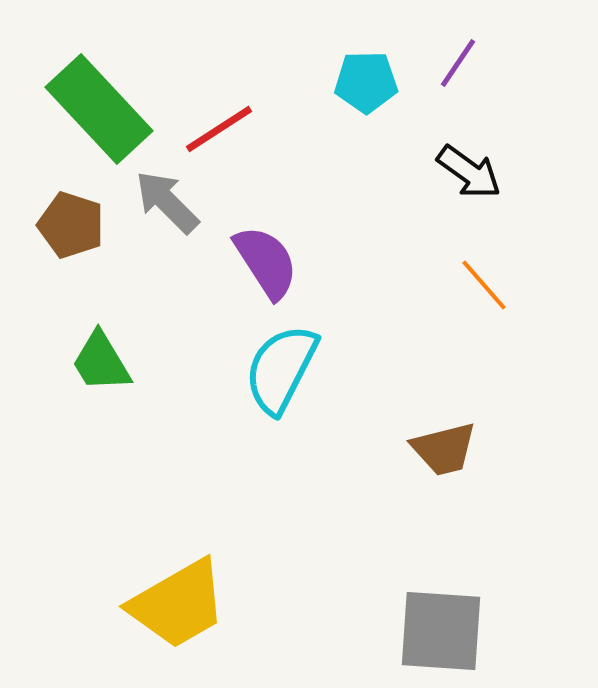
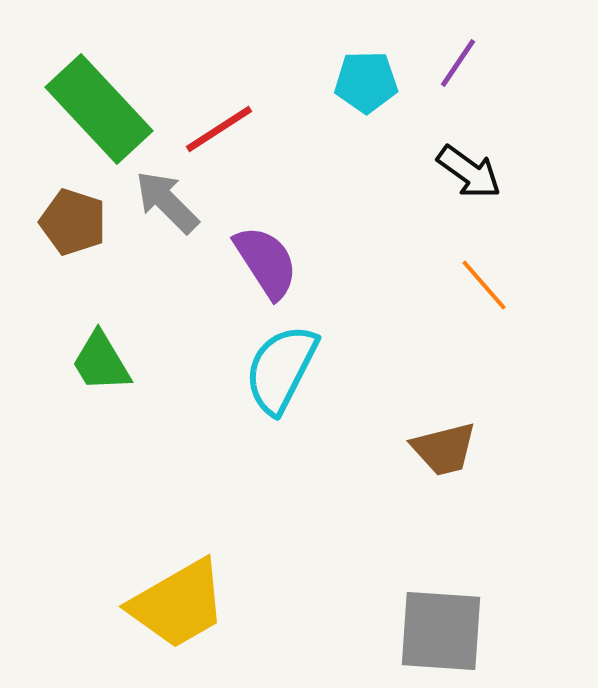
brown pentagon: moved 2 px right, 3 px up
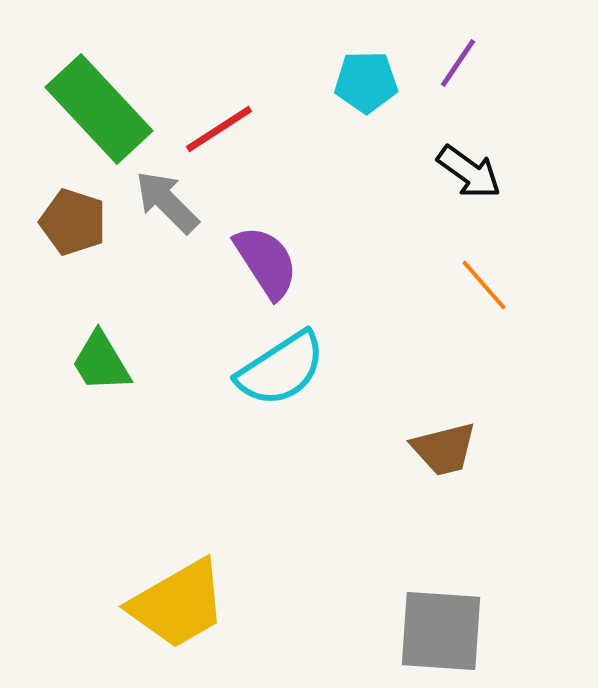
cyan semicircle: rotated 150 degrees counterclockwise
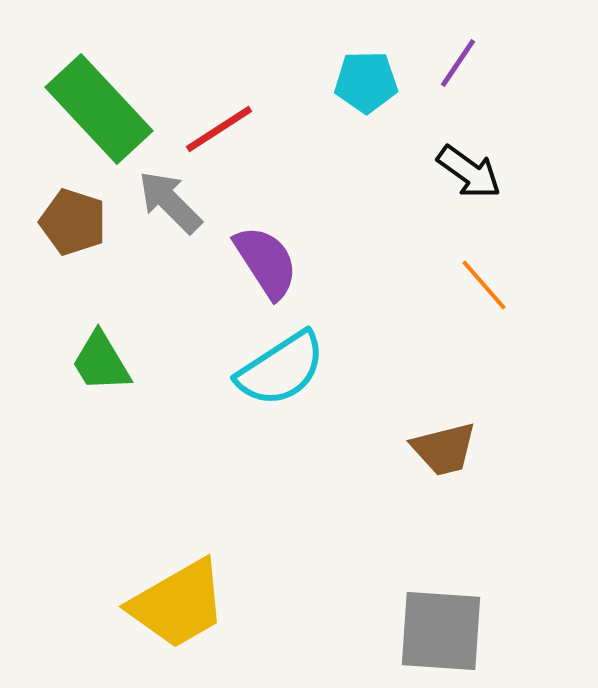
gray arrow: moved 3 px right
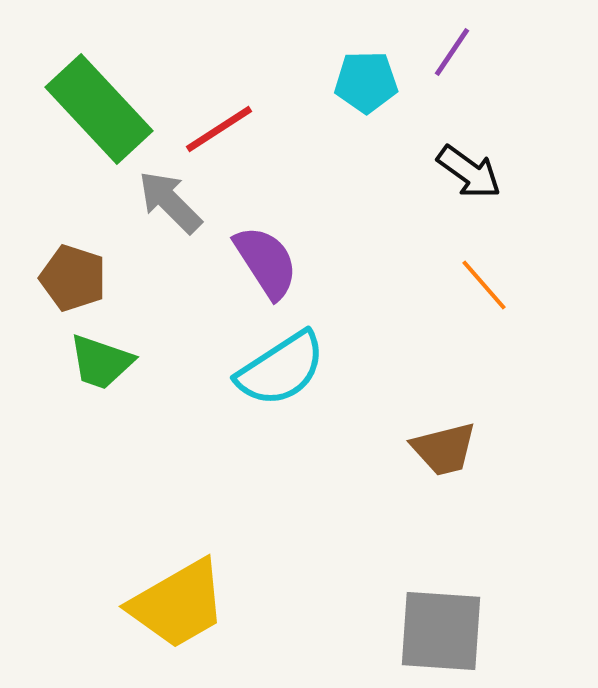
purple line: moved 6 px left, 11 px up
brown pentagon: moved 56 px down
green trapezoid: rotated 40 degrees counterclockwise
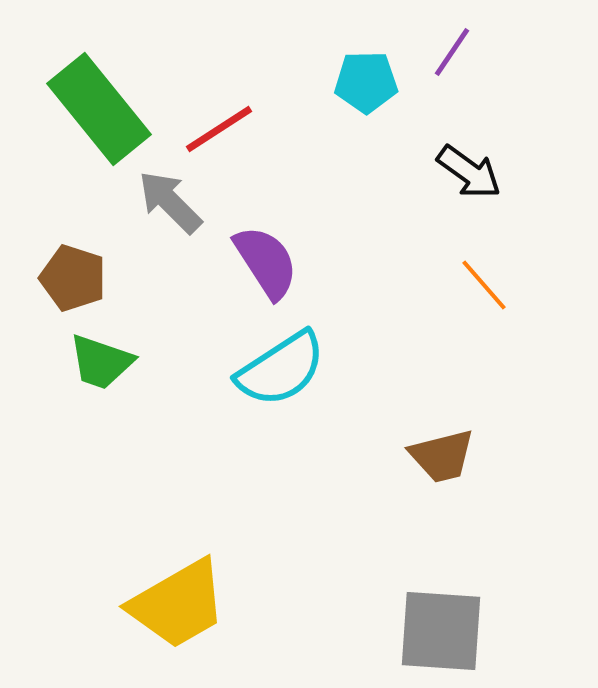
green rectangle: rotated 4 degrees clockwise
brown trapezoid: moved 2 px left, 7 px down
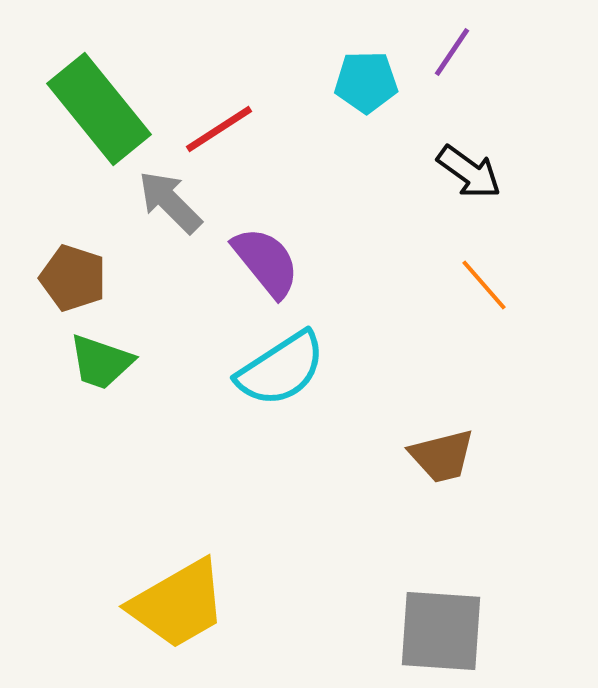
purple semicircle: rotated 6 degrees counterclockwise
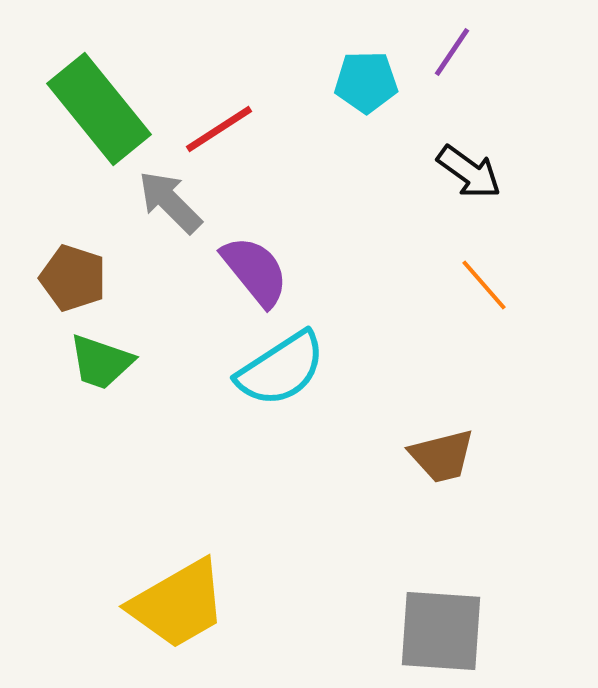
purple semicircle: moved 11 px left, 9 px down
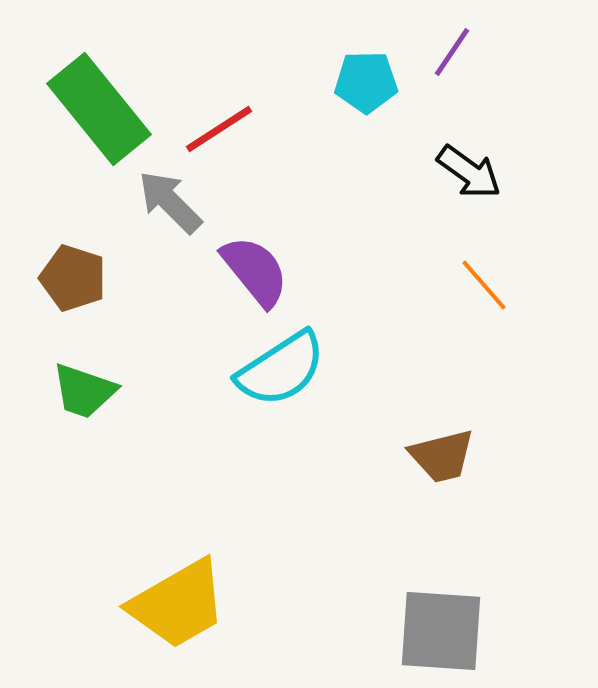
green trapezoid: moved 17 px left, 29 px down
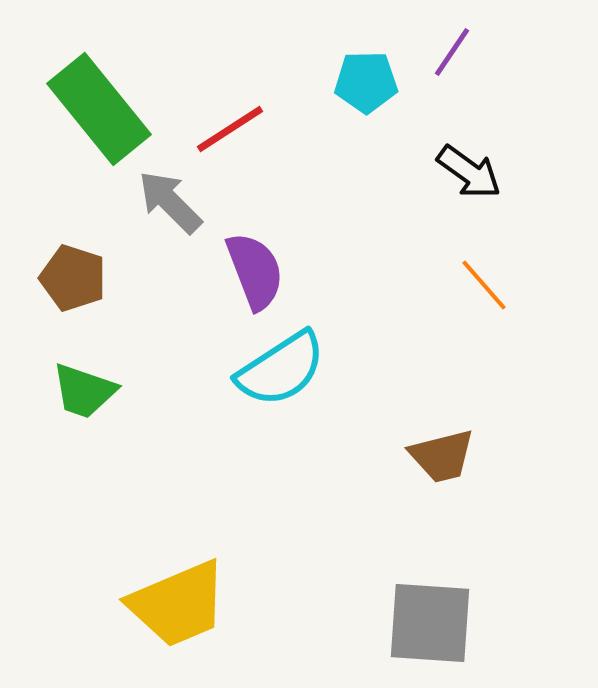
red line: moved 11 px right
purple semicircle: rotated 18 degrees clockwise
yellow trapezoid: rotated 7 degrees clockwise
gray square: moved 11 px left, 8 px up
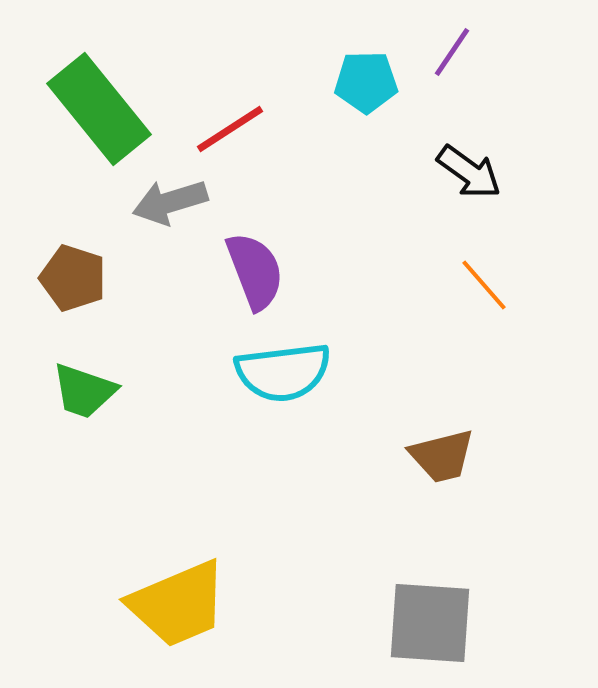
gray arrow: rotated 62 degrees counterclockwise
cyan semicircle: moved 2 px right, 3 px down; rotated 26 degrees clockwise
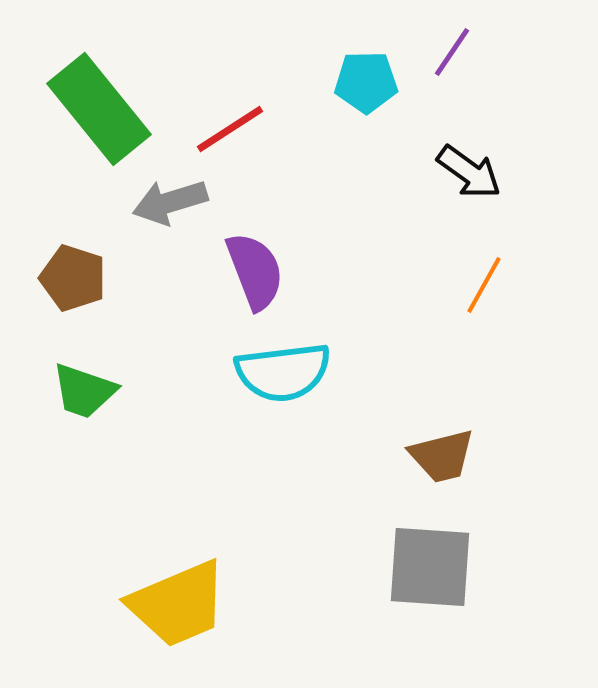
orange line: rotated 70 degrees clockwise
gray square: moved 56 px up
